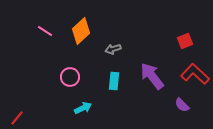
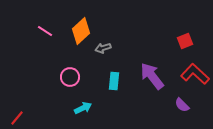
gray arrow: moved 10 px left, 1 px up
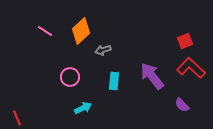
gray arrow: moved 2 px down
red L-shape: moved 4 px left, 6 px up
red line: rotated 63 degrees counterclockwise
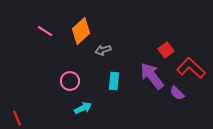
red square: moved 19 px left, 9 px down; rotated 14 degrees counterclockwise
pink circle: moved 4 px down
purple semicircle: moved 5 px left, 12 px up
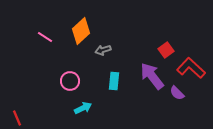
pink line: moved 6 px down
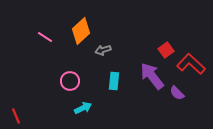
red L-shape: moved 4 px up
red line: moved 1 px left, 2 px up
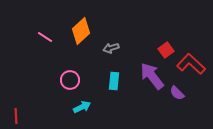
gray arrow: moved 8 px right, 2 px up
pink circle: moved 1 px up
cyan arrow: moved 1 px left, 1 px up
red line: rotated 21 degrees clockwise
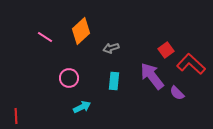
pink circle: moved 1 px left, 2 px up
